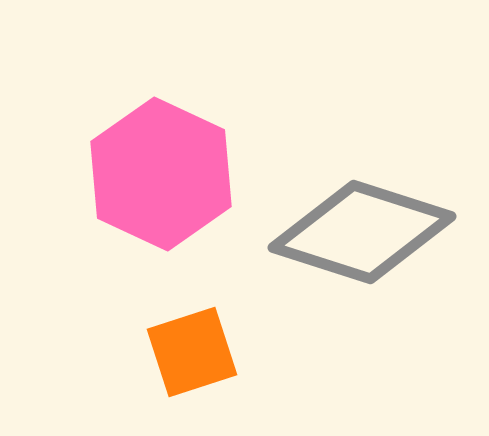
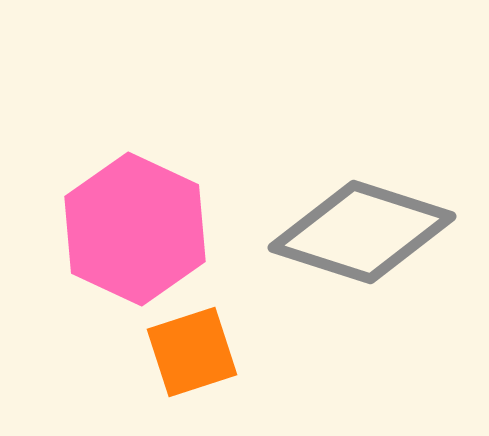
pink hexagon: moved 26 px left, 55 px down
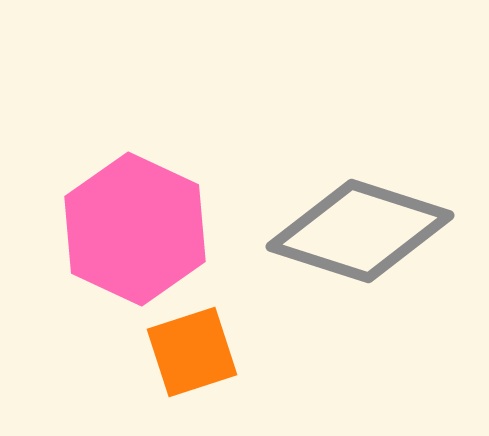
gray diamond: moved 2 px left, 1 px up
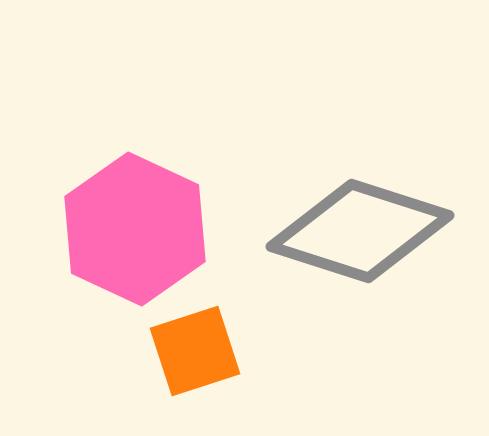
orange square: moved 3 px right, 1 px up
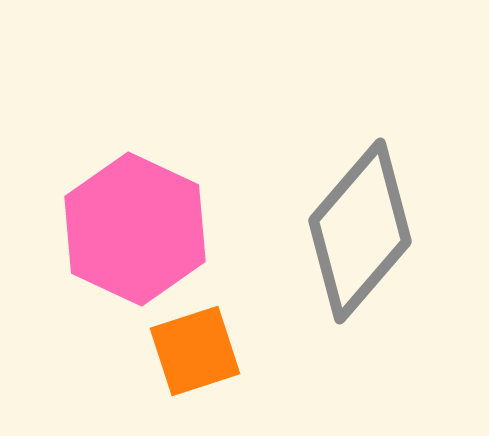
gray diamond: rotated 67 degrees counterclockwise
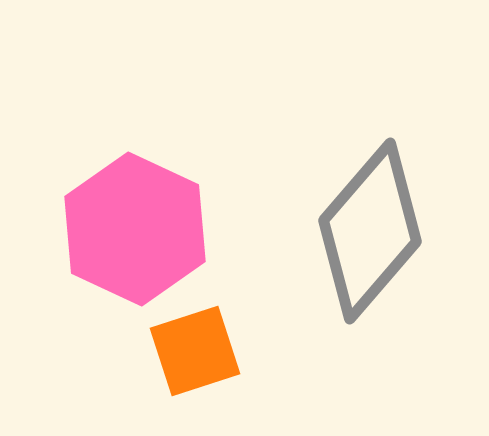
gray diamond: moved 10 px right
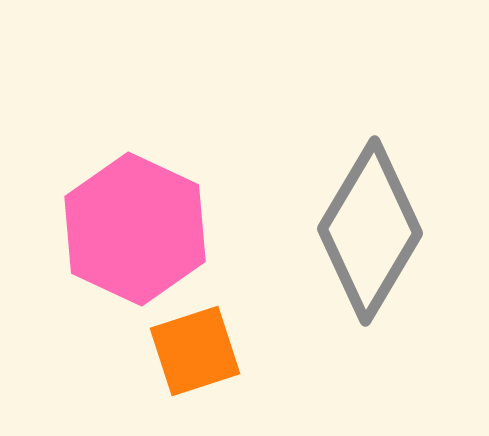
gray diamond: rotated 10 degrees counterclockwise
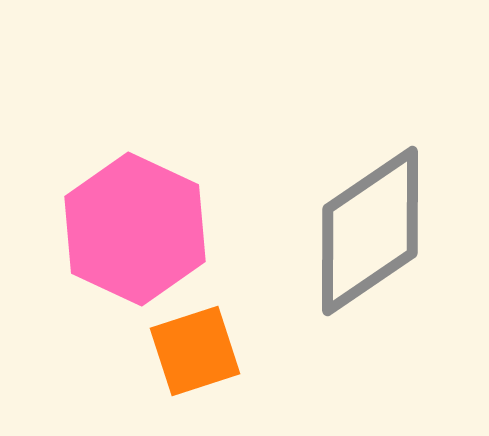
gray diamond: rotated 25 degrees clockwise
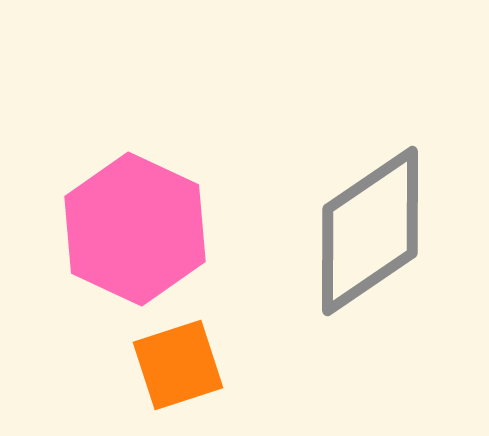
orange square: moved 17 px left, 14 px down
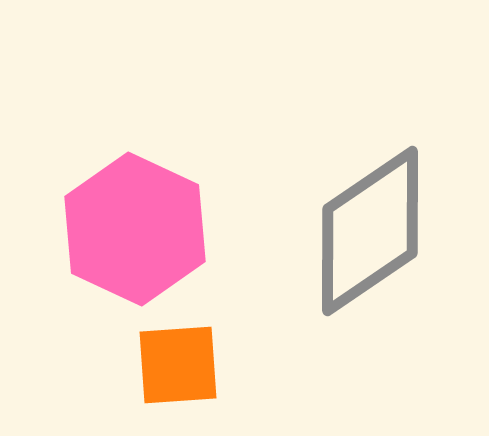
orange square: rotated 14 degrees clockwise
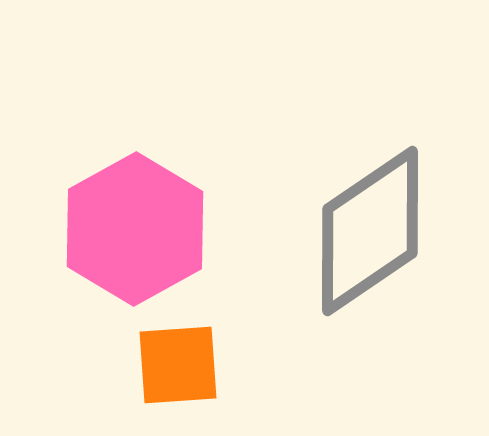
pink hexagon: rotated 6 degrees clockwise
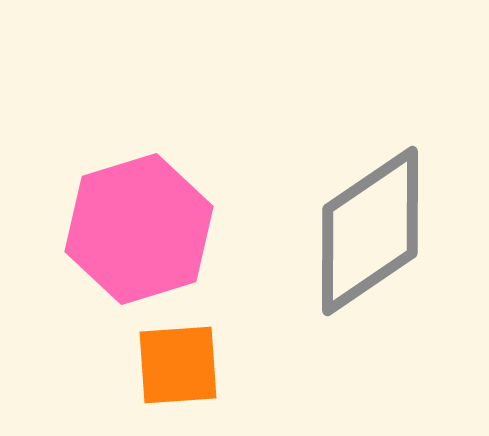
pink hexagon: moved 4 px right; rotated 12 degrees clockwise
